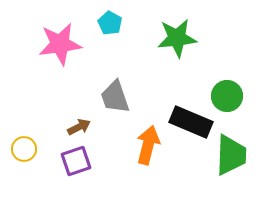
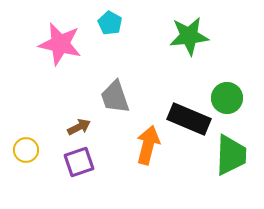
green star: moved 12 px right, 2 px up
pink star: rotated 21 degrees clockwise
green circle: moved 2 px down
black rectangle: moved 2 px left, 3 px up
yellow circle: moved 2 px right, 1 px down
purple square: moved 3 px right, 1 px down
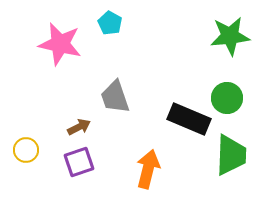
green star: moved 41 px right
orange arrow: moved 24 px down
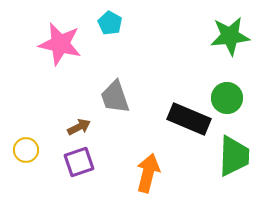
green trapezoid: moved 3 px right, 1 px down
orange arrow: moved 4 px down
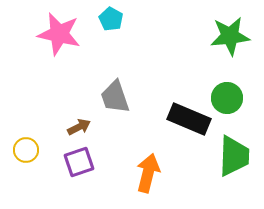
cyan pentagon: moved 1 px right, 4 px up
pink star: moved 1 px left, 10 px up
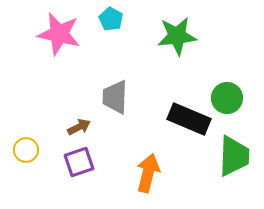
green star: moved 53 px left
gray trapezoid: rotated 21 degrees clockwise
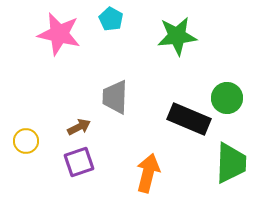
yellow circle: moved 9 px up
green trapezoid: moved 3 px left, 7 px down
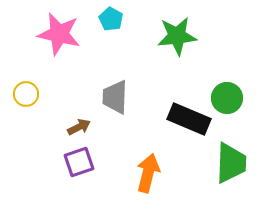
yellow circle: moved 47 px up
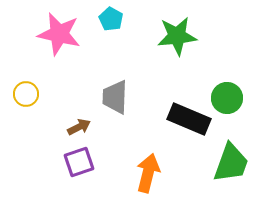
green trapezoid: rotated 18 degrees clockwise
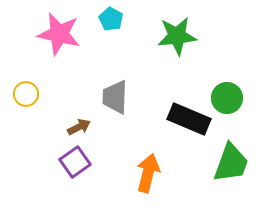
purple square: moved 4 px left; rotated 16 degrees counterclockwise
